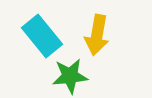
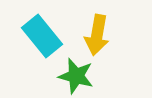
green star: moved 6 px right; rotated 21 degrees clockwise
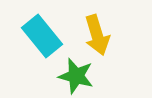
yellow arrow: rotated 27 degrees counterclockwise
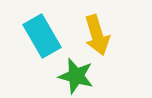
cyan rectangle: rotated 9 degrees clockwise
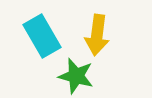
yellow arrow: rotated 24 degrees clockwise
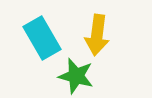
cyan rectangle: moved 2 px down
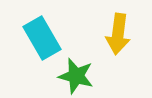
yellow arrow: moved 21 px right, 1 px up
